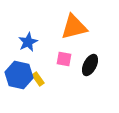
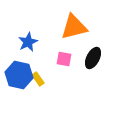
black ellipse: moved 3 px right, 7 px up
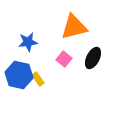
blue star: rotated 18 degrees clockwise
pink square: rotated 28 degrees clockwise
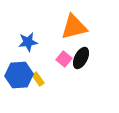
black ellipse: moved 12 px left
blue hexagon: rotated 16 degrees counterclockwise
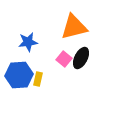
yellow rectangle: rotated 48 degrees clockwise
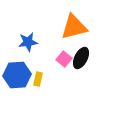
blue hexagon: moved 2 px left
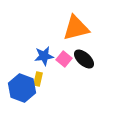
orange triangle: moved 2 px right, 1 px down
blue star: moved 16 px right, 14 px down
black ellipse: moved 3 px right, 1 px down; rotated 75 degrees counterclockwise
blue hexagon: moved 5 px right, 13 px down; rotated 24 degrees clockwise
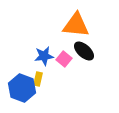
orange triangle: moved 3 px up; rotated 20 degrees clockwise
black ellipse: moved 8 px up
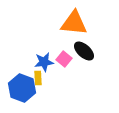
orange triangle: moved 2 px left, 2 px up
blue star: moved 6 px down
yellow rectangle: moved 1 px up; rotated 16 degrees counterclockwise
